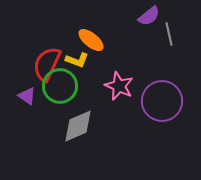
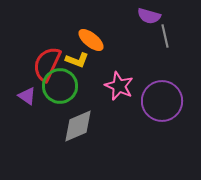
purple semicircle: rotated 55 degrees clockwise
gray line: moved 4 px left, 2 px down
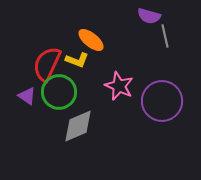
green circle: moved 1 px left, 6 px down
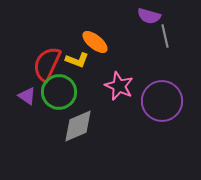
orange ellipse: moved 4 px right, 2 px down
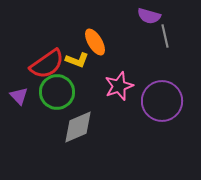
orange ellipse: rotated 20 degrees clockwise
red semicircle: rotated 150 degrees counterclockwise
pink star: rotated 28 degrees clockwise
green circle: moved 2 px left
purple triangle: moved 8 px left; rotated 12 degrees clockwise
gray diamond: moved 1 px down
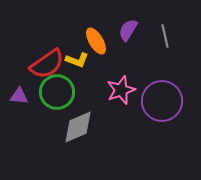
purple semicircle: moved 21 px left, 14 px down; rotated 105 degrees clockwise
orange ellipse: moved 1 px right, 1 px up
pink star: moved 2 px right, 4 px down
purple triangle: rotated 42 degrees counterclockwise
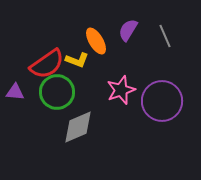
gray line: rotated 10 degrees counterclockwise
purple triangle: moved 4 px left, 4 px up
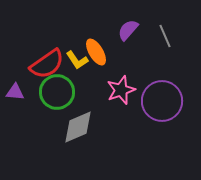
purple semicircle: rotated 10 degrees clockwise
orange ellipse: moved 11 px down
yellow L-shape: rotated 35 degrees clockwise
